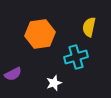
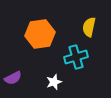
purple semicircle: moved 4 px down
white star: moved 1 px up
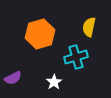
orange hexagon: rotated 8 degrees counterclockwise
white star: rotated 14 degrees counterclockwise
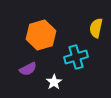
yellow semicircle: moved 7 px right, 1 px down
orange hexagon: moved 1 px right, 1 px down
purple semicircle: moved 15 px right, 9 px up
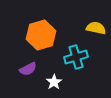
yellow semicircle: rotated 90 degrees clockwise
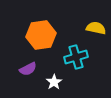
orange hexagon: rotated 8 degrees clockwise
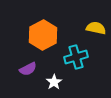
orange hexagon: moved 2 px right; rotated 20 degrees counterclockwise
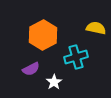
purple semicircle: moved 3 px right
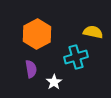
yellow semicircle: moved 3 px left, 4 px down
orange hexagon: moved 6 px left, 1 px up
purple semicircle: rotated 72 degrees counterclockwise
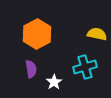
yellow semicircle: moved 4 px right, 2 px down
cyan cross: moved 9 px right, 10 px down
